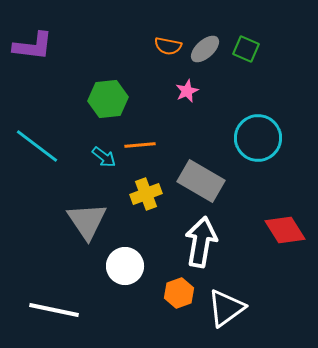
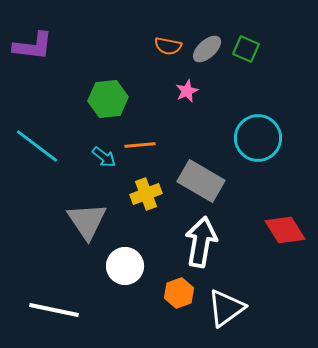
gray ellipse: moved 2 px right
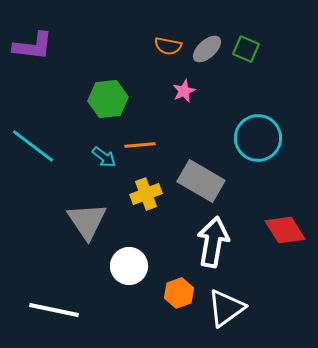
pink star: moved 3 px left
cyan line: moved 4 px left
white arrow: moved 12 px right
white circle: moved 4 px right
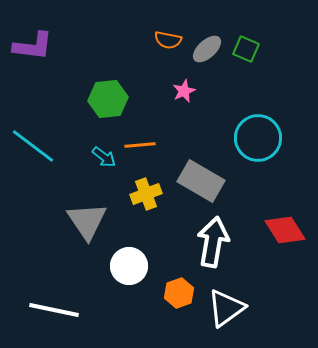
orange semicircle: moved 6 px up
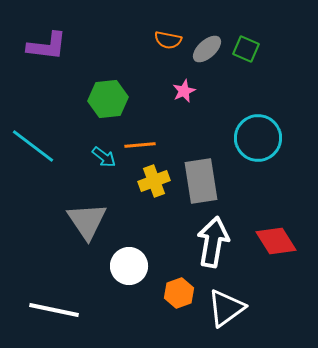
purple L-shape: moved 14 px right
gray rectangle: rotated 51 degrees clockwise
yellow cross: moved 8 px right, 13 px up
red diamond: moved 9 px left, 11 px down
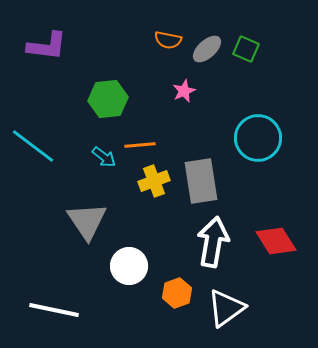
orange hexagon: moved 2 px left
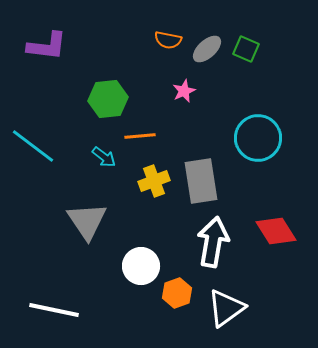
orange line: moved 9 px up
red diamond: moved 10 px up
white circle: moved 12 px right
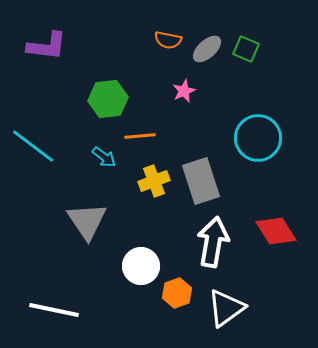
gray rectangle: rotated 9 degrees counterclockwise
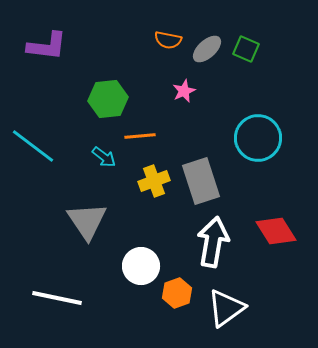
white line: moved 3 px right, 12 px up
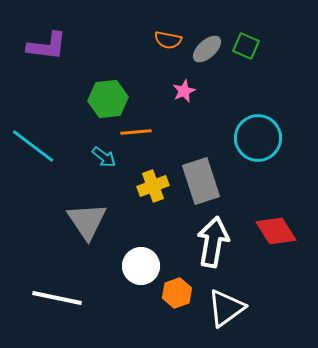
green square: moved 3 px up
orange line: moved 4 px left, 4 px up
yellow cross: moved 1 px left, 5 px down
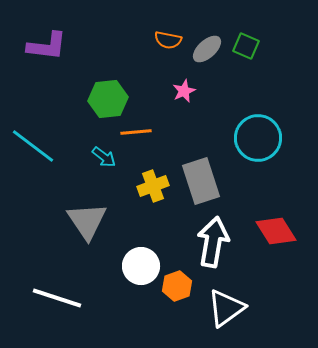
orange hexagon: moved 7 px up
white line: rotated 6 degrees clockwise
